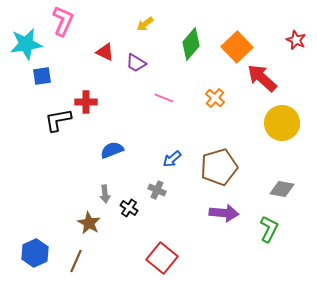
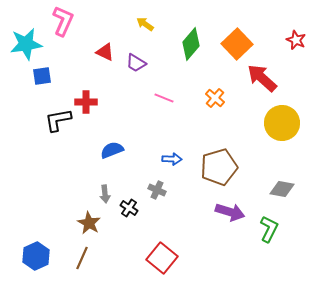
yellow arrow: rotated 72 degrees clockwise
orange square: moved 3 px up
blue arrow: rotated 138 degrees counterclockwise
purple arrow: moved 6 px right, 1 px up; rotated 12 degrees clockwise
blue hexagon: moved 1 px right, 3 px down
brown line: moved 6 px right, 3 px up
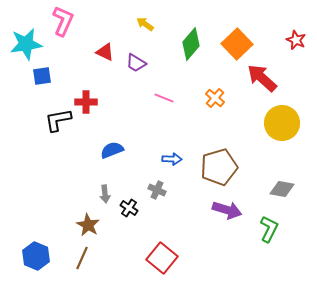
purple arrow: moved 3 px left, 2 px up
brown star: moved 1 px left, 2 px down
blue hexagon: rotated 12 degrees counterclockwise
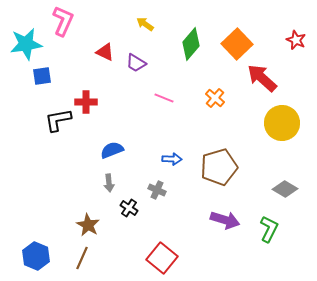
gray diamond: moved 3 px right; rotated 20 degrees clockwise
gray arrow: moved 4 px right, 11 px up
purple arrow: moved 2 px left, 10 px down
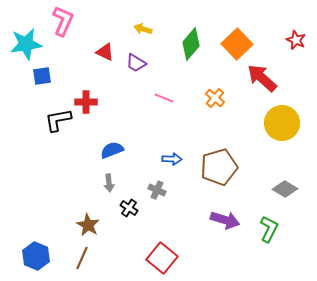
yellow arrow: moved 2 px left, 5 px down; rotated 18 degrees counterclockwise
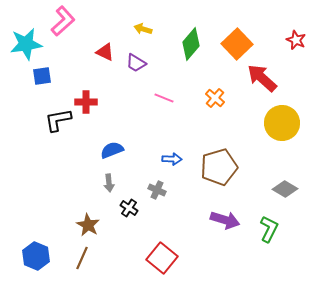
pink L-shape: rotated 24 degrees clockwise
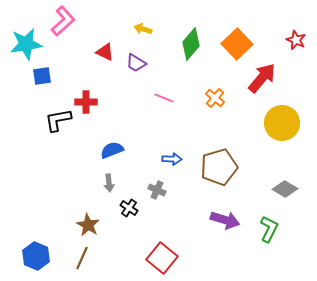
red arrow: rotated 88 degrees clockwise
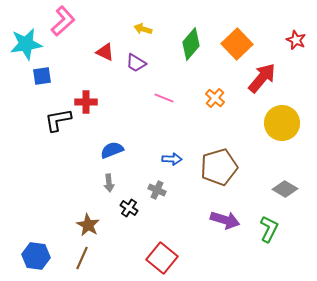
blue hexagon: rotated 16 degrees counterclockwise
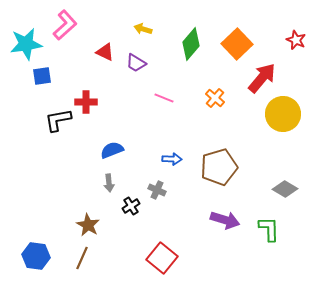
pink L-shape: moved 2 px right, 4 px down
yellow circle: moved 1 px right, 9 px up
black cross: moved 2 px right, 2 px up; rotated 24 degrees clockwise
green L-shape: rotated 28 degrees counterclockwise
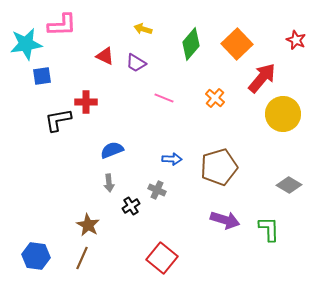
pink L-shape: moved 3 px left; rotated 40 degrees clockwise
red triangle: moved 4 px down
gray diamond: moved 4 px right, 4 px up
